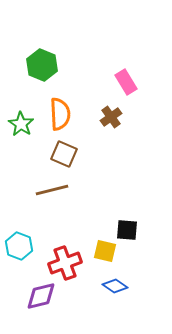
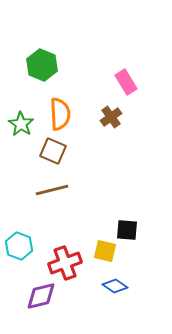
brown square: moved 11 px left, 3 px up
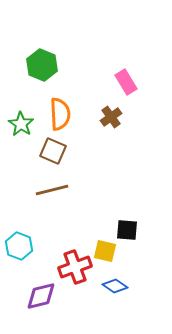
red cross: moved 10 px right, 4 px down
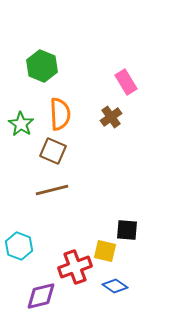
green hexagon: moved 1 px down
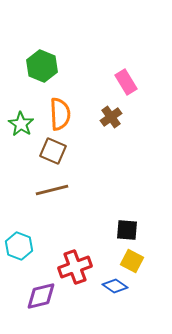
yellow square: moved 27 px right, 10 px down; rotated 15 degrees clockwise
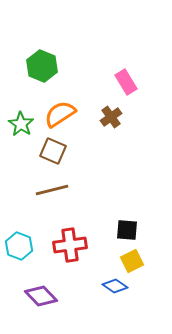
orange semicircle: rotated 120 degrees counterclockwise
yellow square: rotated 35 degrees clockwise
red cross: moved 5 px left, 22 px up; rotated 12 degrees clockwise
purple diamond: rotated 60 degrees clockwise
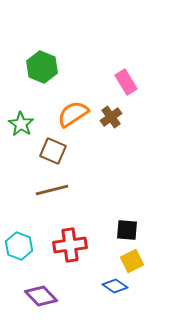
green hexagon: moved 1 px down
orange semicircle: moved 13 px right
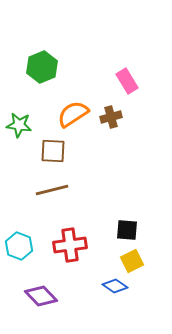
green hexagon: rotated 16 degrees clockwise
pink rectangle: moved 1 px right, 1 px up
brown cross: rotated 20 degrees clockwise
green star: moved 2 px left, 1 px down; rotated 25 degrees counterclockwise
brown square: rotated 20 degrees counterclockwise
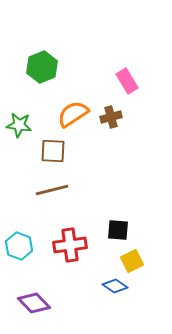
black square: moved 9 px left
purple diamond: moved 7 px left, 7 px down
